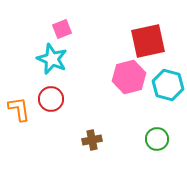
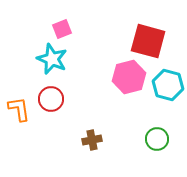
red square: rotated 27 degrees clockwise
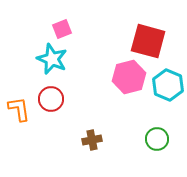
cyan hexagon: rotated 8 degrees clockwise
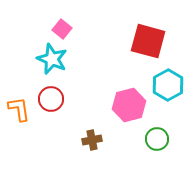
pink square: rotated 30 degrees counterclockwise
pink hexagon: moved 28 px down
cyan hexagon: rotated 8 degrees clockwise
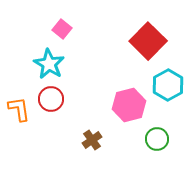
red square: rotated 30 degrees clockwise
cyan star: moved 3 px left, 5 px down; rotated 8 degrees clockwise
brown cross: rotated 24 degrees counterclockwise
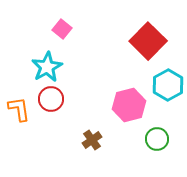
cyan star: moved 2 px left, 3 px down; rotated 12 degrees clockwise
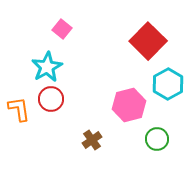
cyan hexagon: moved 1 px up
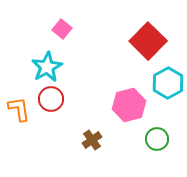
cyan hexagon: moved 1 px up
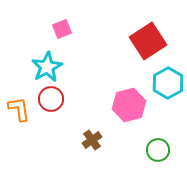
pink square: rotated 30 degrees clockwise
red square: rotated 12 degrees clockwise
green circle: moved 1 px right, 11 px down
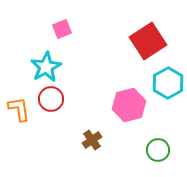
cyan star: moved 1 px left
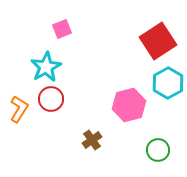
red square: moved 10 px right
orange L-shape: rotated 40 degrees clockwise
